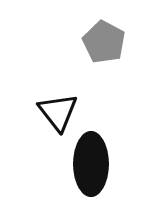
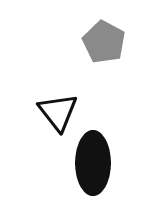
black ellipse: moved 2 px right, 1 px up
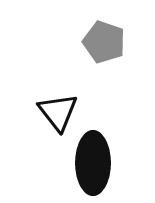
gray pentagon: rotated 9 degrees counterclockwise
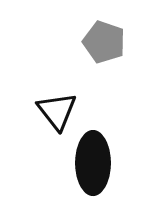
black triangle: moved 1 px left, 1 px up
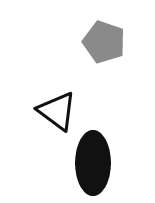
black triangle: rotated 15 degrees counterclockwise
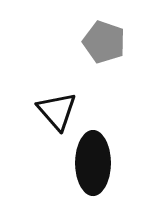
black triangle: rotated 12 degrees clockwise
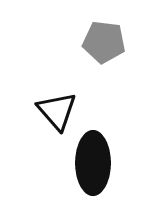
gray pentagon: rotated 12 degrees counterclockwise
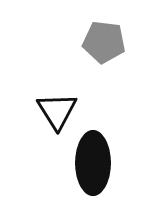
black triangle: rotated 9 degrees clockwise
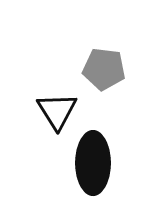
gray pentagon: moved 27 px down
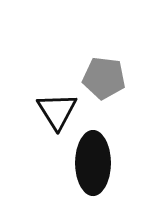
gray pentagon: moved 9 px down
